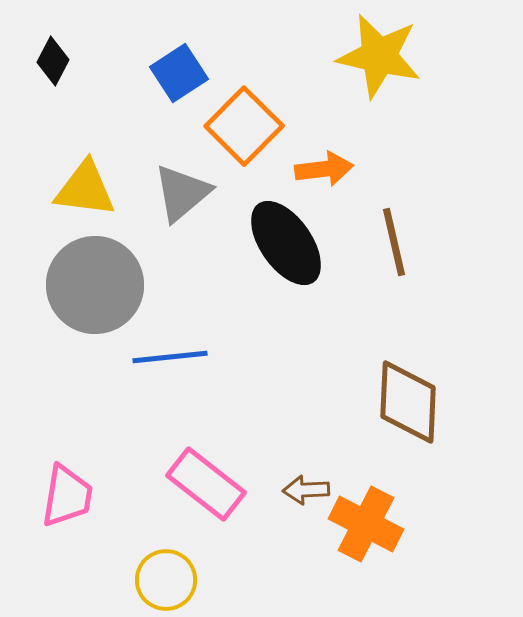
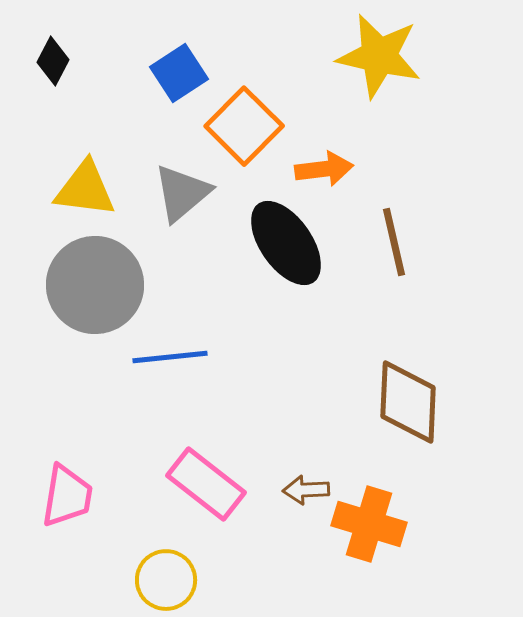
orange cross: moved 3 px right; rotated 10 degrees counterclockwise
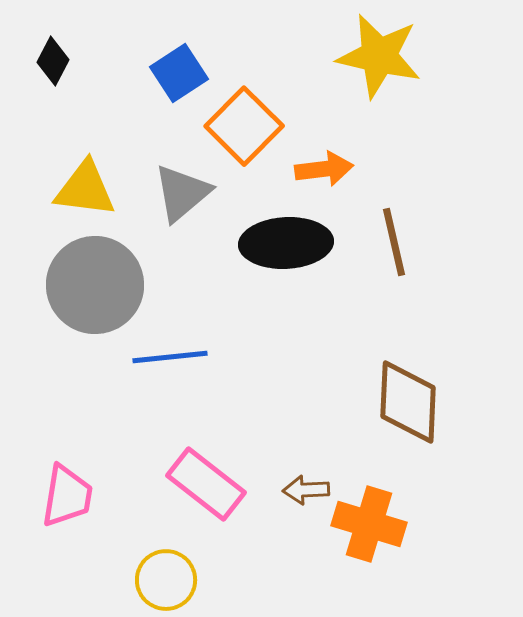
black ellipse: rotated 58 degrees counterclockwise
